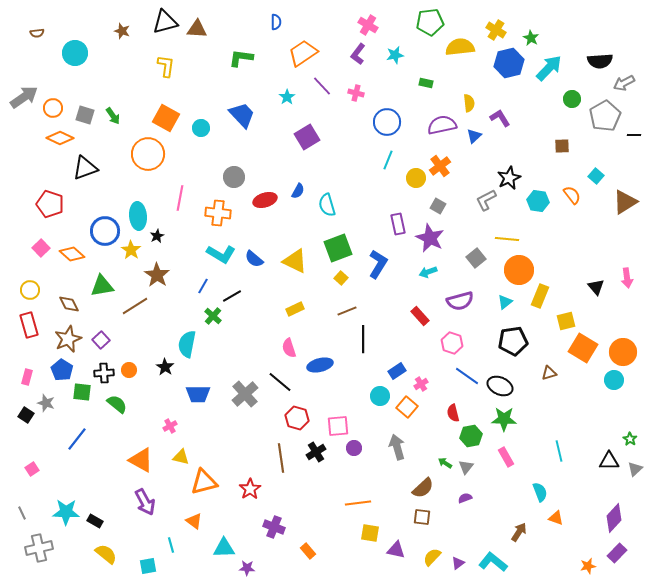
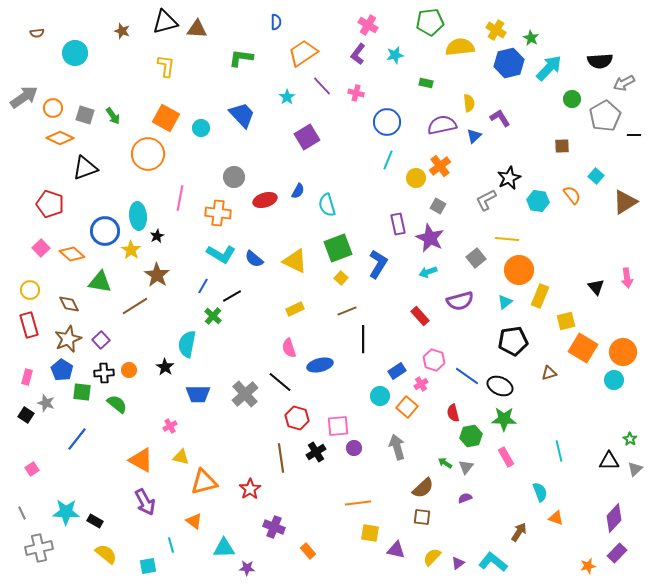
green triangle at (102, 286): moved 2 px left, 4 px up; rotated 20 degrees clockwise
pink hexagon at (452, 343): moved 18 px left, 17 px down
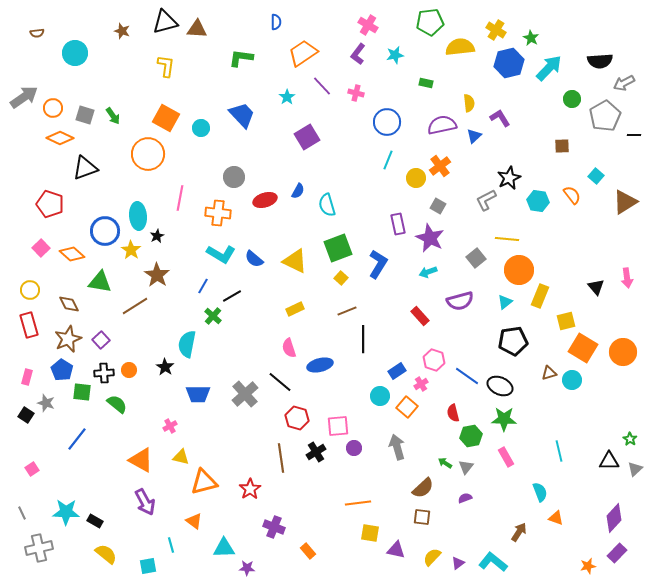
cyan circle at (614, 380): moved 42 px left
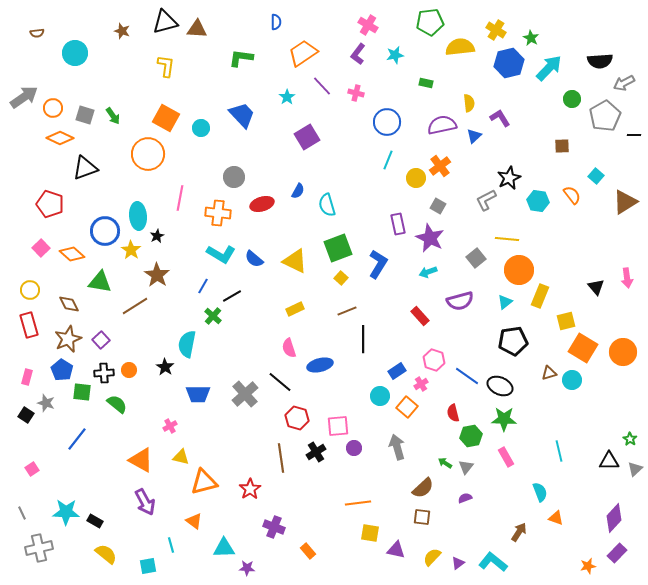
red ellipse at (265, 200): moved 3 px left, 4 px down
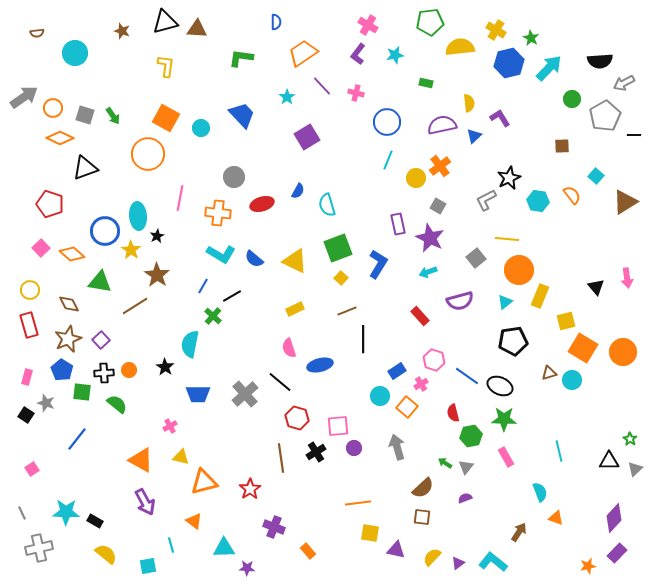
cyan semicircle at (187, 344): moved 3 px right
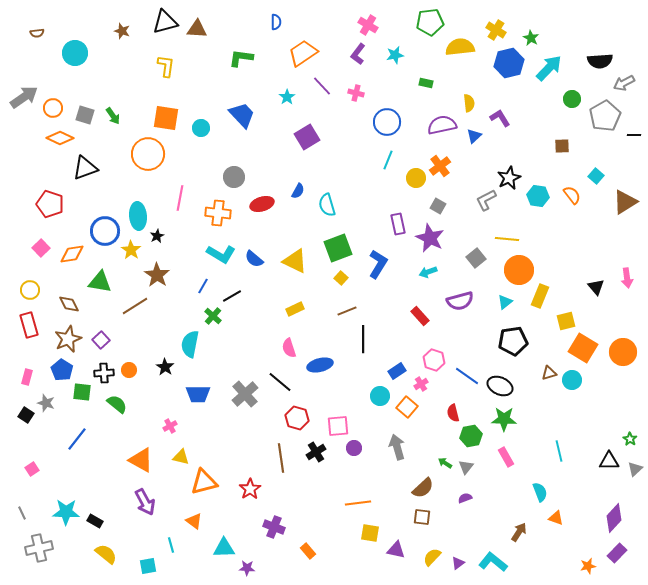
orange square at (166, 118): rotated 20 degrees counterclockwise
cyan hexagon at (538, 201): moved 5 px up
orange diamond at (72, 254): rotated 50 degrees counterclockwise
